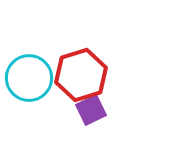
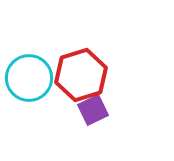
purple square: moved 2 px right
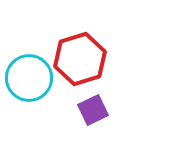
red hexagon: moved 1 px left, 16 px up
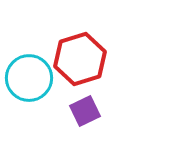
purple square: moved 8 px left, 1 px down
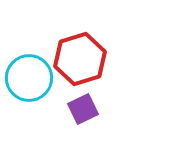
purple square: moved 2 px left, 2 px up
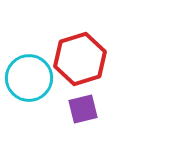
purple square: rotated 12 degrees clockwise
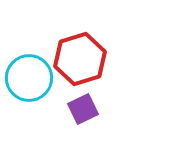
purple square: rotated 12 degrees counterclockwise
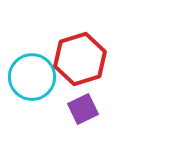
cyan circle: moved 3 px right, 1 px up
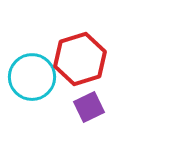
purple square: moved 6 px right, 2 px up
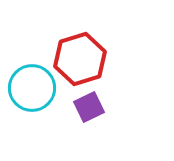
cyan circle: moved 11 px down
